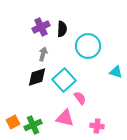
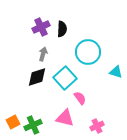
cyan circle: moved 6 px down
cyan square: moved 1 px right, 2 px up
pink cross: rotated 32 degrees counterclockwise
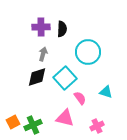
purple cross: rotated 24 degrees clockwise
cyan triangle: moved 10 px left, 20 px down
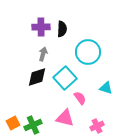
cyan triangle: moved 4 px up
orange square: moved 1 px down
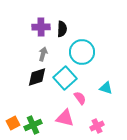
cyan circle: moved 6 px left
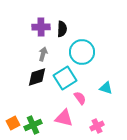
cyan square: rotated 10 degrees clockwise
pink triangle: moved 1 px left
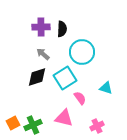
gray arrow: rotated 64 degrees counterclockwise
